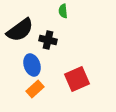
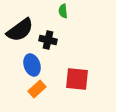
red square: rotated 30 degrees clockwise
orange rectangle: moved 2 px right
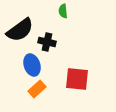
black cross: moved 1 px left, 2 px down
